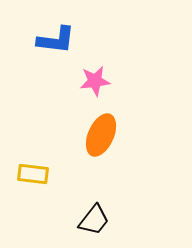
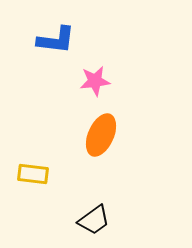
black trapezoid: rotated 16 degrees clockwise
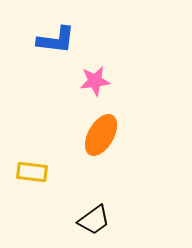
orange ellipse: rotated 6 degrees clockwise
yellow rectangle: moved 1 px left, 2 px up
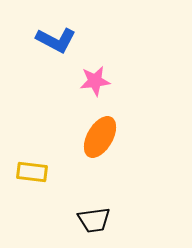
blue L-shape: rotated 21 degrees clockwise
orange ellipse: moved 1 px left, 2 px down
black trapezoid: rotated 28 degrees clockwise
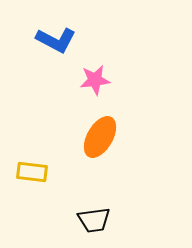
pink star: moved 1 px up
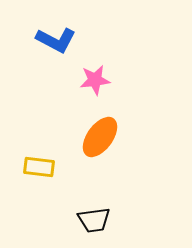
orange ellipse: rotated 6 degrees clockwise
yellow rectangle: moved 7 px right, 5 px up
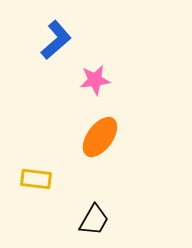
blue L-shape: rotated 69 degrees counterclockwise
yellow rectangle: moved 3 px left, 12 px down
black trapezoid: rotated 52 degrees counterclockwise
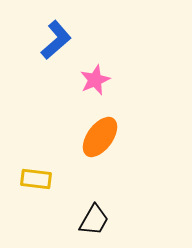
pink star: rotated 16 degrees counterclockwise
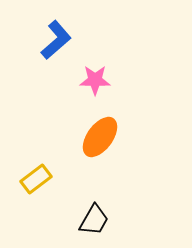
pink star: rotated 24 degrees clockwise
yellow rectangle: rotated 44 degrees counterclockwise
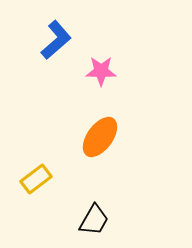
pink star: moved 6 px right, 9 px up
